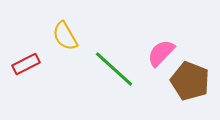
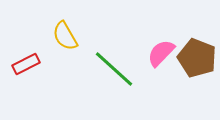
brown pentagon: moved 7 px right, 23 px up
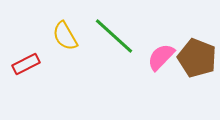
pink semicircle: moved 4 px down
green line: moved 33 px up
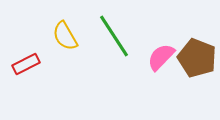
green line: rotated 15 degrees clockwise
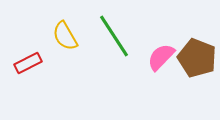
red rectangle: moved 2 px right, 1 px up
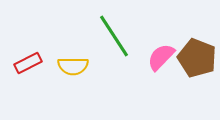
yellow semicircle: moved 8 px right, 30 px down; rotated 60 degrees counterclockwise
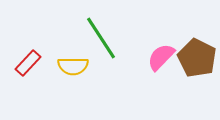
green line: moved 13 px left, 2 px down
brown pentagon: rotated 6 degrees clockwise
red rectangle: rotated 20 degrees counterclockwise
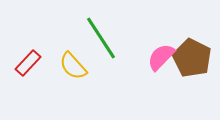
brown pentagon: moved 5 px left
yellow semicircle: rotated 48 degrees clockwise
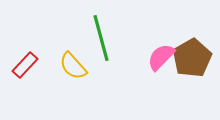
green line: rotated 18 degrees clockwise
brown pentagon: rotated 15 degrees clockwise
red rectangle: moved 3 px left, 2 px down
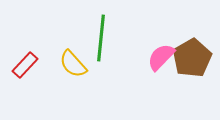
green line: rotated 21 degrees clockwise
yellow semicircle: moved 2 px up
